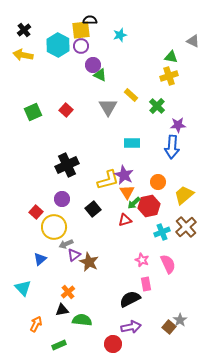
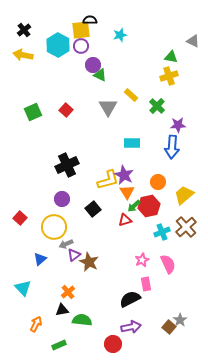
green arrow at (134, 203): moved 3 px down
red square at (36, 212): moved 16 px left, 6 px down
pink star at (142, 260): rotated 24 degrees clockwise
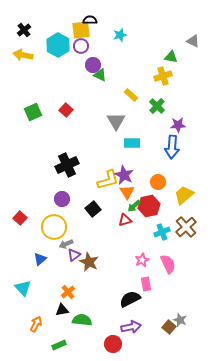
yellow cross at (169, 76): moved 6 px left
gray triangle at (108, 107): moved 8 px right, 14 px down
gray star at (180, 320): rotated 16 degrees counterclockwise
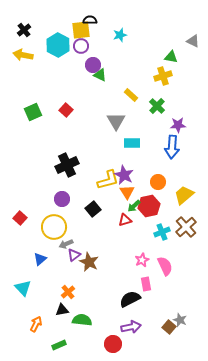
pink semicircle at (168, 264): moved 3 px left, 2 px down
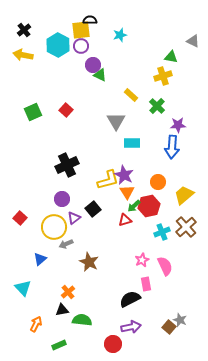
purple triangle at (74, 255): moved 37 px up
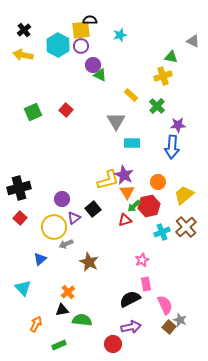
black cross at (67, 165): moved 48 px left, 23 px down; rotated 10 degrees clockwise
pink semicircle at (165, 266): moved 39 px down
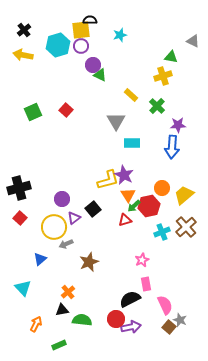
cyan hexagon at (58, 45): rotated 15 degrees clockwise
orange circle at (158, 182): moved 4 px right, 6 px down
orange triangle at (127, 192): moved 1 px right, 3 px down
brown star at (89, 262): rotated 24 degrees clockwise
red circle at (113, 344): moved 3 px right, 25 px up
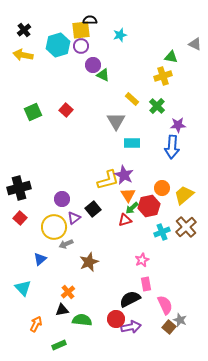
gray triangle at (193, 41): moved 2 px right, 3 px down
green triangle at (100, 75): moved 3 px right
yellow rectangle at (131, 95): moved 1 px right, 4 px down
green arrow at (134, 206): moved 2 px left, 2 px down
